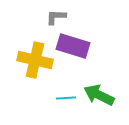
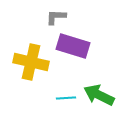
yellow cross: moved 4 px left, 2 px down
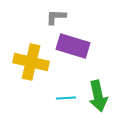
green arrow: moved 1 px left, 1 px down; rotated 128 degrees counterclockwise
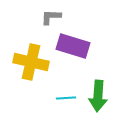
gray L-shape: moved 5 px left
green arrow: rotated 16 degrees clockwise
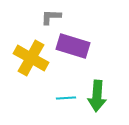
yellow cross: moved 4 px up; rotated 16 degrees clockwise
green arrow: moved 1 px left
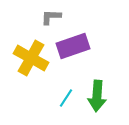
purple rectangle: rotated 36 degrees counterclockwise
cyan line: rotated 54 degrees counterclockwise
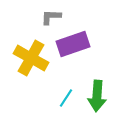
purple rectangle: moved 2 px up
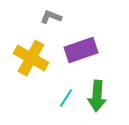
gray L-shape: rotated 20 degrees clockwise
purple rectangle: moved 8 px right, 6 px down
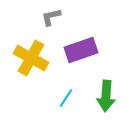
gray L-shape: rotated 35 degrees counterclockwise
green arrow: moved 9 px right
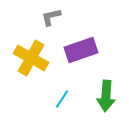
cyan line: moved 4 px left, 1 px down
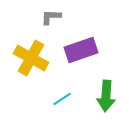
gray L-shape: rotated 15 degrees clockwise
cyan line: rotated 24 degrees clockwise
